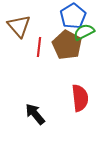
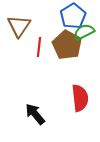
brown triangle: rotated 15 degrees clockwise
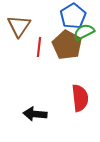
black arrow: rotated 45 degrees counterclockwise
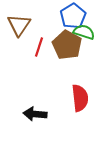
brown triangle: moved 1 px up
green semicircle: rotated 45 degrees clockwise
red line: rotated 12 degrees clockwise
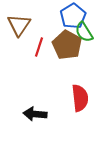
green semicircle: rotated 140 degrees counterclockwise
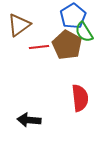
brown triangle: rotated 20 degrees clockwise
red line: rotated 66 degrees clockwise
black arrow: moved 6 px left, 6 px down
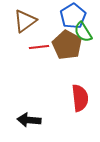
brown triangle: moved 6 px right, 4 px up
green semicircle: moved 1 px left
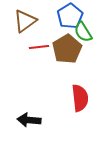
blue pentagon: moved 3 px left
brown pentagon: moved 4 px down; rotated 12 degrees clockwise
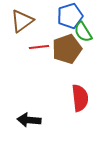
blue pentagon: rotated 15 degrees clockwise
brown triangle: moved 3 px left
brown pentagon: rotated 12 degrees clockwise
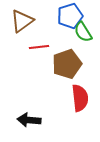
brown pentagon: moved 15 px down
